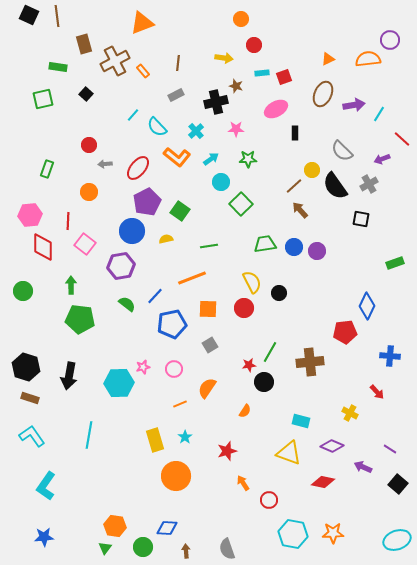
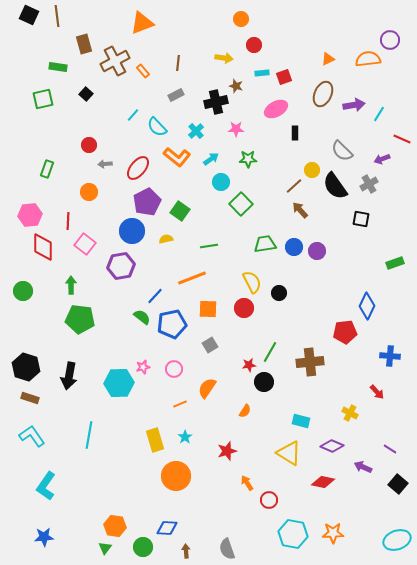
red line at (402, 139): rotated 18 degrees counterclockwise
green semicircle at (127, 304): moved 15 px right, 13 px down
yellow triangle at (289, 453): rotated 12 degrees clockwise
orange arrow at (243, 483): moved 4 px right
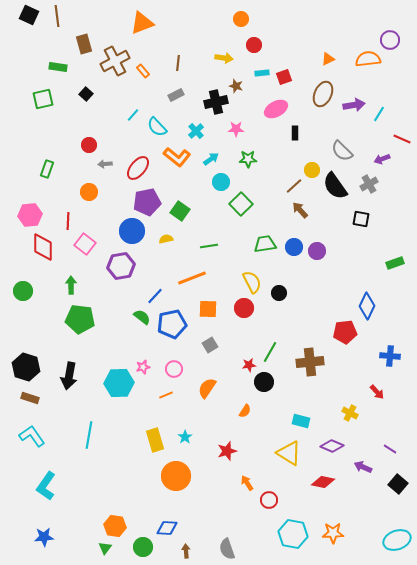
purple pentagon at (147, 202): rotated 16 degrees clockwise
orange line at (180, 404): moved 14 px left, 9 px up
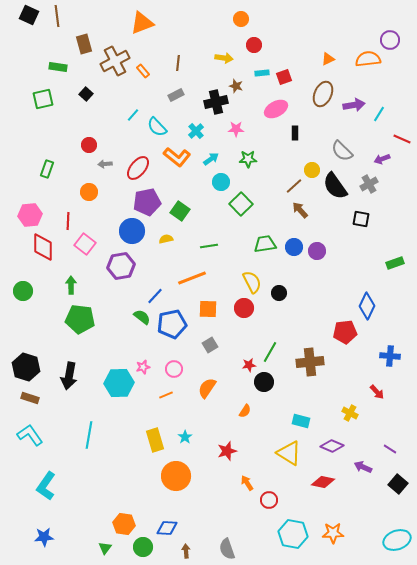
cyan L-shape at (32, 436): moved 2 px left, 1 px up
orange hexagon at (115, 526): moved 9 px right, 2 px up
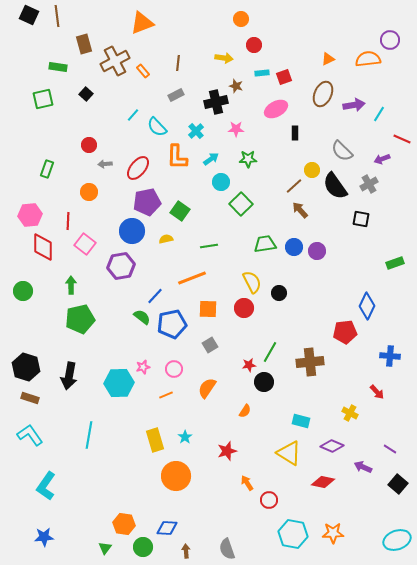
orange L-shape at (177, 157): rotated 52 degrees clockwise
green pentagon at (80, 319): rotated 20 degrees counterclockwise
